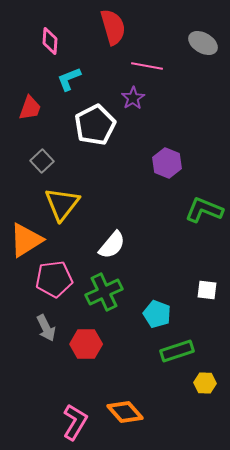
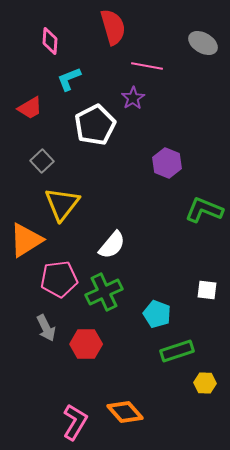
red trapezoid: rotated 40 degrees clockwise
pink pentagon: moved 5 px right
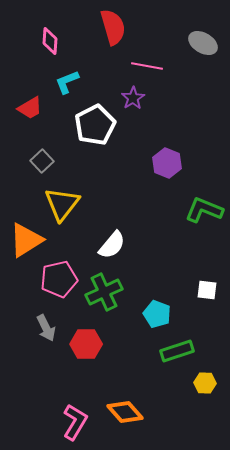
cyan L-shape: moved 2 px left, 3 px down
pink pentagon: rotated 6 degrees counterclockwise
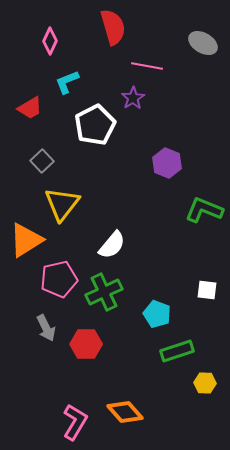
pink diamond: rotated 20 degrees clockwise
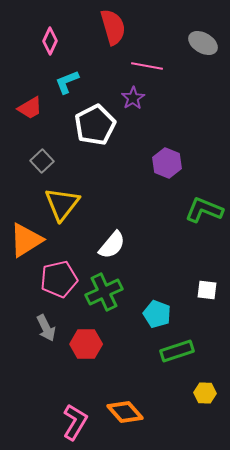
yellow hexagon: moved 10 px down
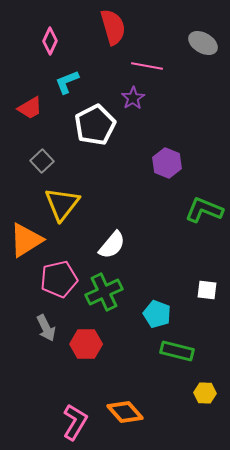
green rectangle: rotated 32 degrees clockwise
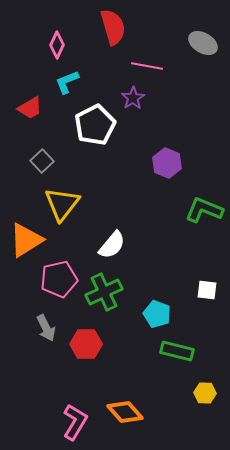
pink diamond: moved 7 px right, 4 px down
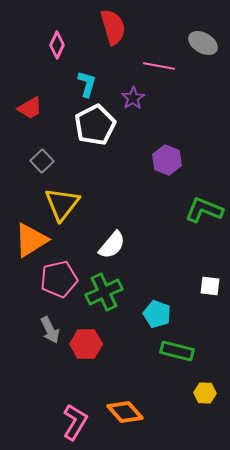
pink line: moved 12 px right
cyan L-shape: moved 20 px right, 2 px down; rotated 128 degrees clockwise
purple hexagon: moved 3 px up
orange triangle: moved 5 px right
white square: moved 3 px right, 4 px up
gray arrow: moved 4 px right, 2 px down
